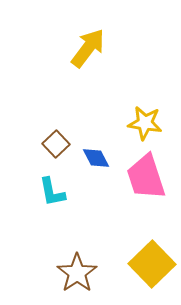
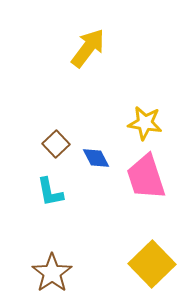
cyan L-shape: moved 2 px left
brown star: moved 25 px left
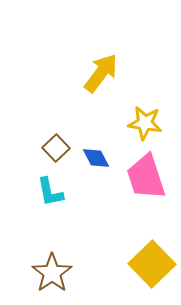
yellow arrow: moved 13 px right, 25 px down
brown square: moved 4 px down
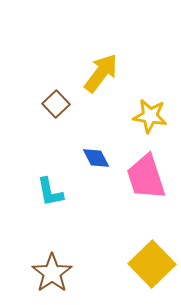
yellow star: moved 5 px right, 7 px up
brown square: moved 44 px up
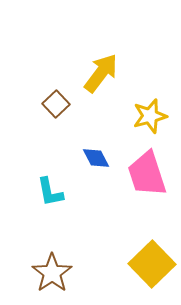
yellow star: rotated 24 degrees counterclockwise
pink trapezoid: moved 1 px right, 3 px up
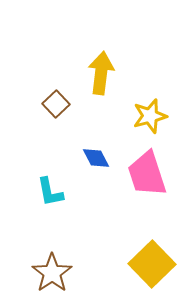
yellow arrow: rotated 30 degrees counterclockwise
